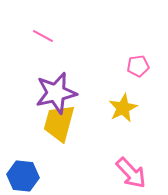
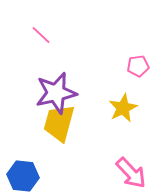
pink line: moved 2 px left, 1 px up; rotated 15 degrees clockwise
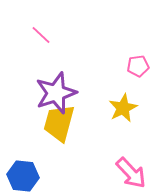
purple star: rotated 6 degrees counterclockwise
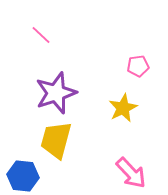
yellow trapezoid: moved 3 px left, 17 px down
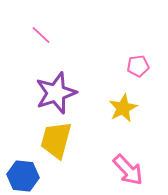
pink arrow: moved 3 px left, 3 px up
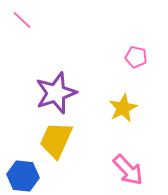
pink line: moved 19 px left, 15 px up
pink pentagon: moved 2 px left, 9 px up; rotated 20 degrees clockwise
yellow trapezoid: rotated 9 degrees clockwise
